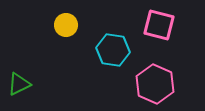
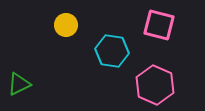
cyan hexagon: moved 1 px left, 1 px down
pink hexagon: moved 1 px down
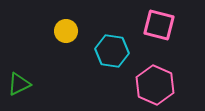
yellow circle: moved 6 px down
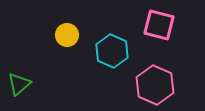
yellow circle: moved 1 px right, 4 px down
cyan hexagon: rotated 16 degrees clockwise
green triangle: rotated 15 degrees counterclockwise
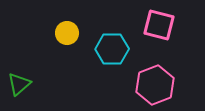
yellow circle: moved 2 px up
cyan hexagon: moved 2 px up; rotated 24 degrees counterclockwise
pink hexagon: rotated 15 degrees clockwise
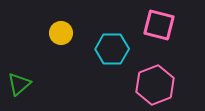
yellow circle: moved 6 px left
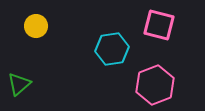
yellow circle: moved 25 px left, 7 px up
cyan hexagon: rotated 8 degrees counterclockwise
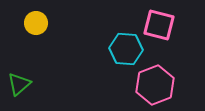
yellow circle: moved 3 px up
cyan hexagon: moved 14 px right; rotated 12 degrees clockwise
